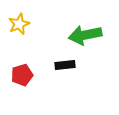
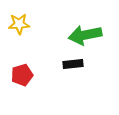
yellow star: rotated 20 degrees clockwise
black rectangle: moved 8 px right, 1 px up
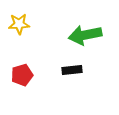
black rectangle: moved 1 px left, 6 px down
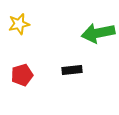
yellow star: rotated 10 degrees counterclockwise
green arrow: moved 13 px right, 2 px up
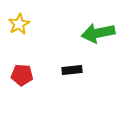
yellow star: rotated 15 degrees counterclockwise
red pentagon: rotated 20 degrees clockwise
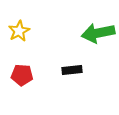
yellow star: moved 7 px down
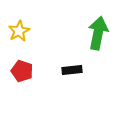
green arrow: rotated 112 degrees clockwise
red pentagon: moved 4 px up; rotated 15 degrees clockwise
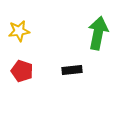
yellow star: rotated 20 degrees clockwise
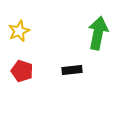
yellow star: rotated 15 degrees counterclockwise
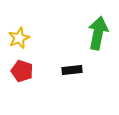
yellow star: moved 7 px down
